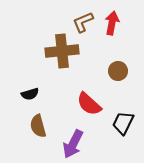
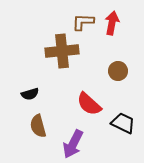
brown L-shape: rotated 25 degrees clockwise
black trapezoid: rotated 90 degrees clockwise
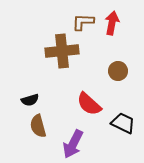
black semicircle: moved 6 px down
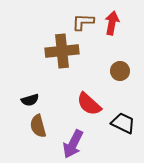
brown circle: moved 2 px right
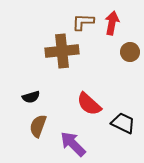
brown circle: moved 10 px right, 19 px up
black semicircle: moved 1 px right, 3 px up
brown semicircle: rotated 35 degrees clockwise
purple arrow: rotated 108 degrees clockwise
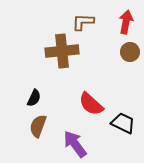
red arrow: moved 14 px right, 1 px up
black semicircle: moved 3 px right, 1 px down; rotated 48 degrees counterclockwise
red semicircle: moved 2 px right
purple arrow: moved 2 px right; rotated 8 degrees clockwise
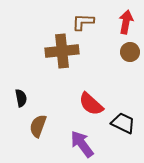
black semicircle: moved 13 px left; rotated 36 degrees counterclockwise
purple arrow: moved 7 px right
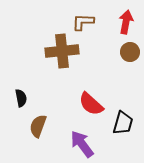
black trapezoid: rotated 80 degrees clockwise
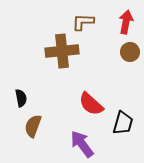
brown semicircle: moved 5 px left
